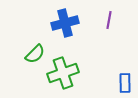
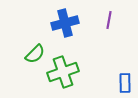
green cross: moved 1 px up
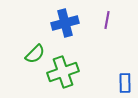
purple line: moved 2 px left
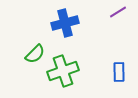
purple line: moved 11 px right, 8 px up; rotated 48 degrees clockwise
green cross: moved 1 px up
blue rectangle: moved 6 px left, 11 px up
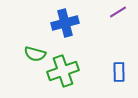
green semicircle: rotated 60 degrees clockwise
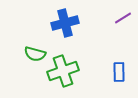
purple line: moved 5 px right, 6 px down
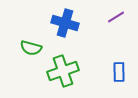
purple line: moved 7 px left, 1 px up
blue cross: rotated 32 degrees clockwise
green semicircle: moved 4 px left, 6 px up
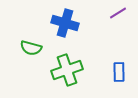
purple line: moved 2 px right, 4 px up
green cross: moved 4 px right, 1 px up
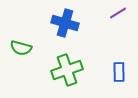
green semicircle: moved 10 px left
